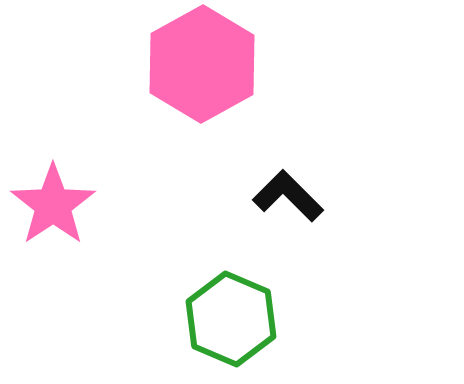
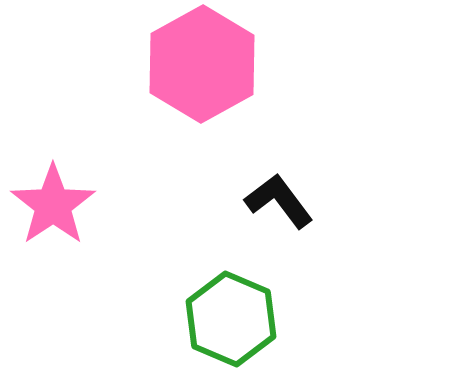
black L-shape: moved 9 px left, 5 px down; rotated 8 degrees clockwise
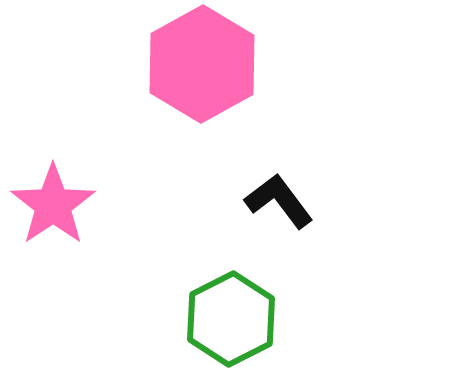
green hexagon: rotated 10 degrees clockwise
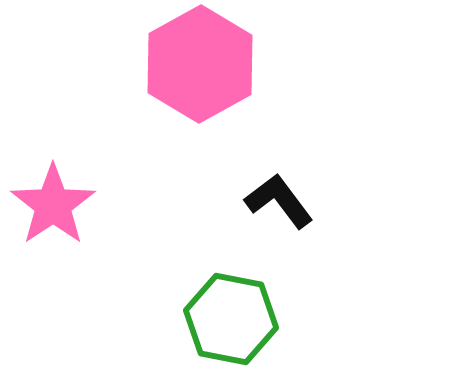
pink hexagon: moved 2 px left
green hexagon: rotated 22 degrees counterclockwise
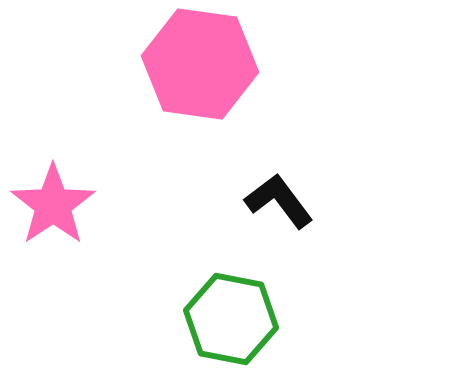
pink hexagon: rotated 23 degrees counterclockwise
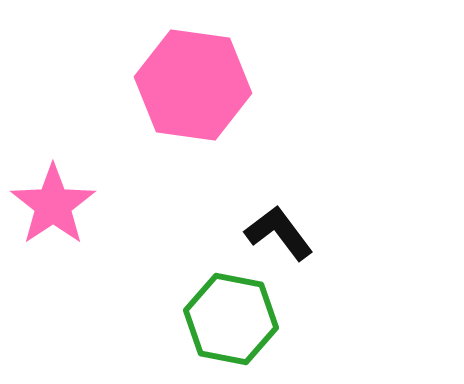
pink hexagon: moved 7 px left, 21 px down
black L-shape: moved 32 px down
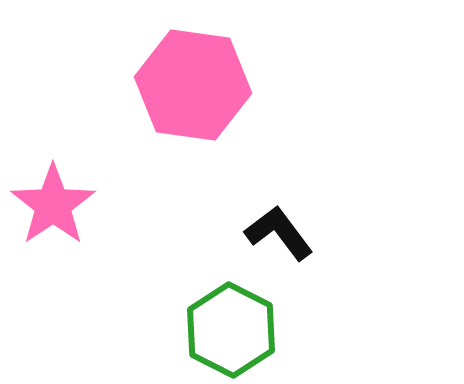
green hexagon: moved 11 px down; rotated 16 degrees clockwise
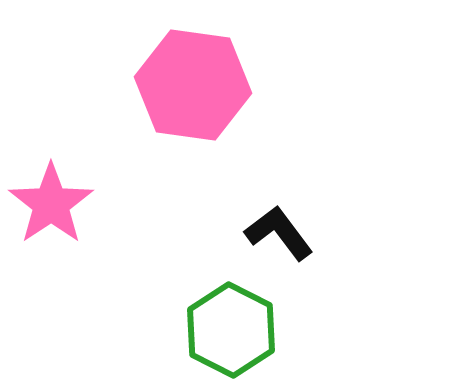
pink star: moved 2 px left, 1 px up
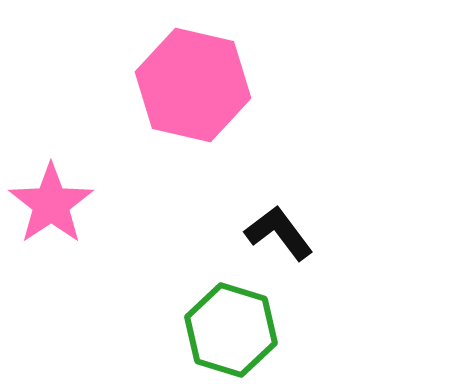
pink hexagon: rotated 5 degrees clockwise
green hexagon: rotated 10 degrees counterclockwise
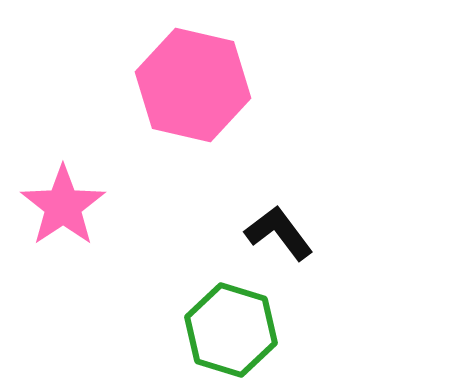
pink star: moved 12 px right, 2 px down
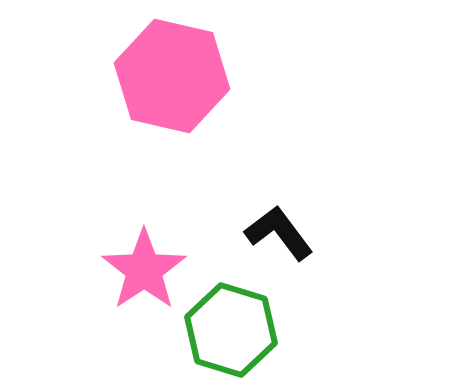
pink hexagon: moved 21 px left, 9 px up
pink star: moved 81 px right, 64 px down
